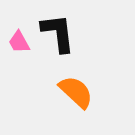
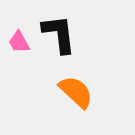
black L-shape: moved 1 px right, 1 px down
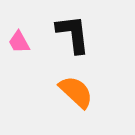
black L-shape: moved 14 px right
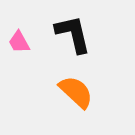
black L-shape: rotated 6 degrees counterclockwise
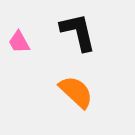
black L-shape: moved 5 px right, 2 px up
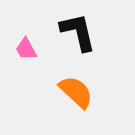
pink trapezoid: moved 7 px right, 7 px down
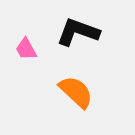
black L-shape: rotated 57 degrees counterclockwise
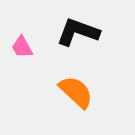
pink trapezoid: moved 4 px left, 2 px up
